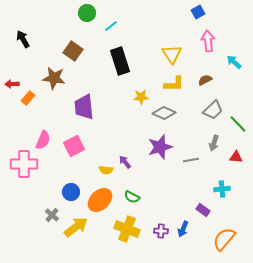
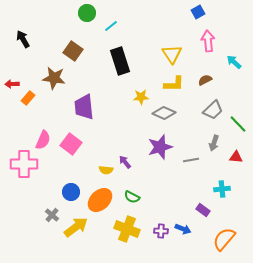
pink square: moved 3 px left, 2 px up; rotated 25 degrees counterclockwise
blue arrow: rotated 91 degrees counterclockwise
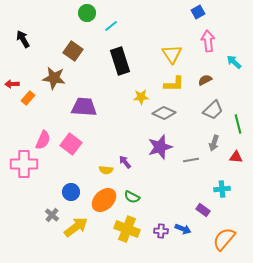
purple trapezoid: rotated 100 degrees clockwise
green line: rotated 30 degrees clockwise
orange ellipse: moved 4 px right
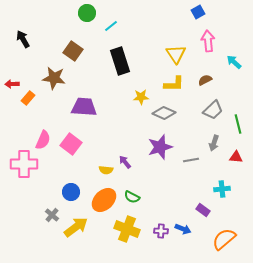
yellow triangle: moved 4 px right
orange semicircle: rotated 10 degrees clockwise
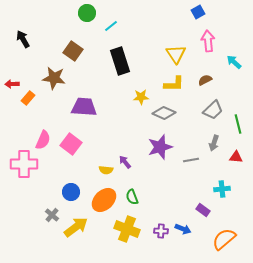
green semicircle: rotated 42 degrees clockwise
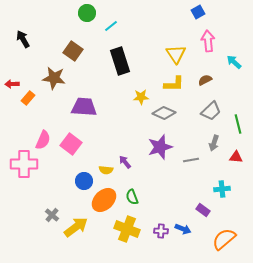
gray trapezoid: moved 2 px left, 1 px down
blue circle: moved 13 px right, 11 px up
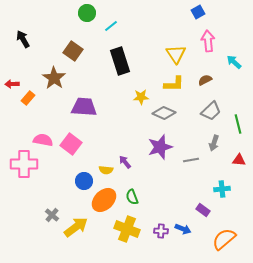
brown star: rotated 25 degrees clockwise
pink semicircle: rotated 102 degrees counterclockwise
red triangle: moved 3 px right, 3 px down
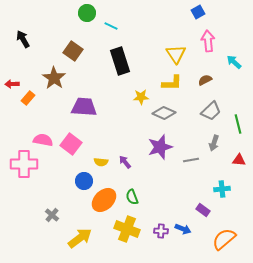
cyan line: rotated 64 degrees clockwise
yellow L-shape: moved 2 px left, 1 px up
yellow semicircle: moved 5 px left, 8 px up
yellow arrow: moved 4 px right, 11 px down
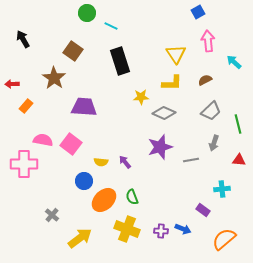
orange rectangle: moved 2 px left, 8 px down
